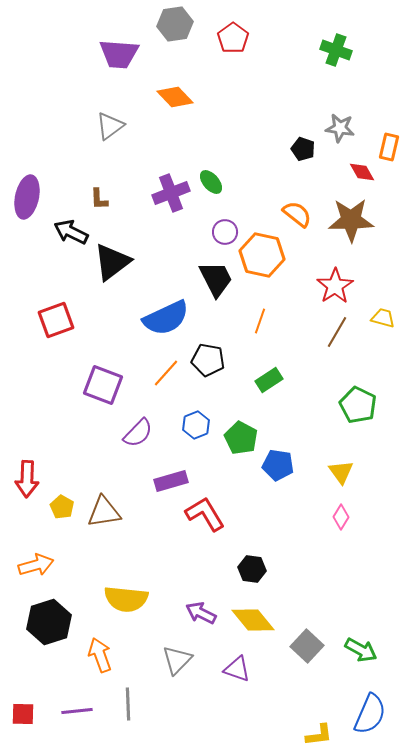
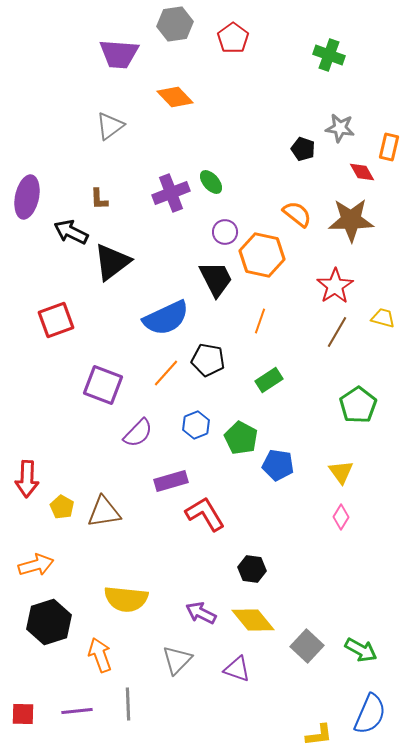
green cross at (336, 50): moved 7 px left, 5 px down
green pentagon at (358, 405): rotated 12 degrees clockwise
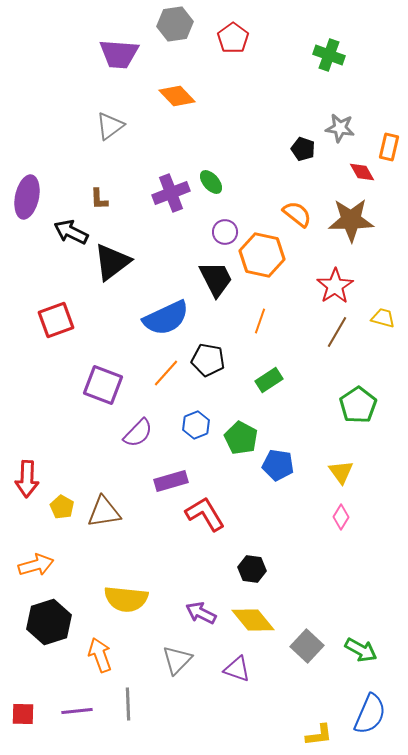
orange diamond at (175, 97): moved 2 px right, 1 px up
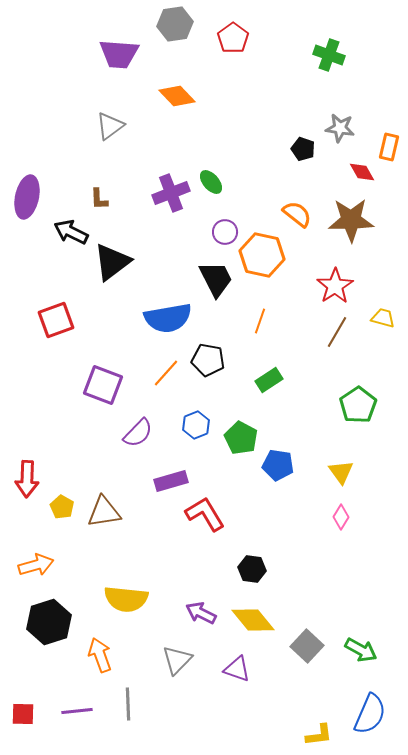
blue semicircle at (166, 318): moved 2 px right; rotated 15 degrees clockwise
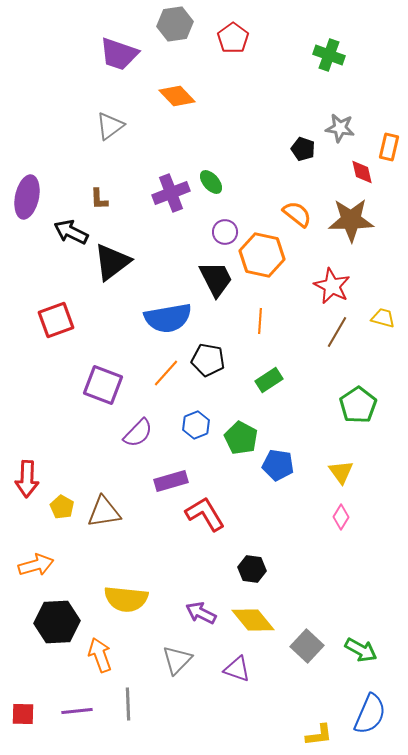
purple trapezoid at (119, 54): rotated 15 degrees clockwise
red diamond at (362, 172): rotated 16 degrees clockwise
red star at (335, 286): moved 3 px left; rotated 12 degrees counterclockwise
orange line at (260, 321): rotated 15 degrees counterclockwise
black hexagon at (49, 622): moved 8 px right; rotated 15 degrees clockwise
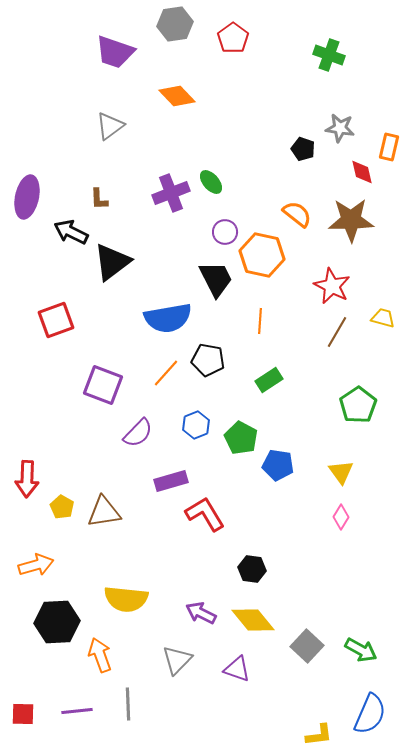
purple trapezoid at (119, 54): moved 4 px left, 2 px up
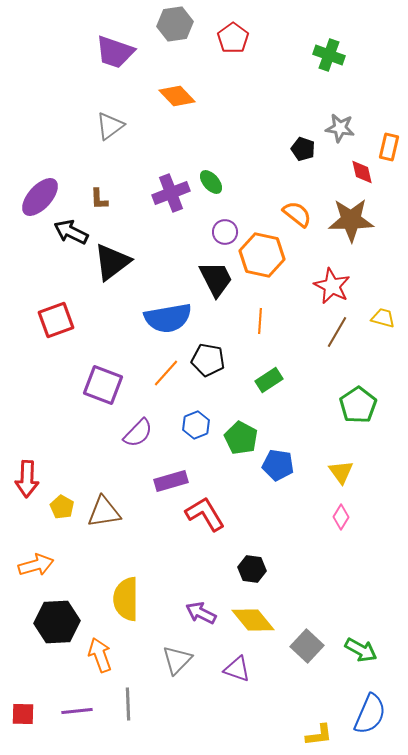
purple ellipse at (27, 197): moved 13 px right; rotated 30 degrees clockwise
yellow semicircle at (126, 599): rotated 84 degrees clockwise
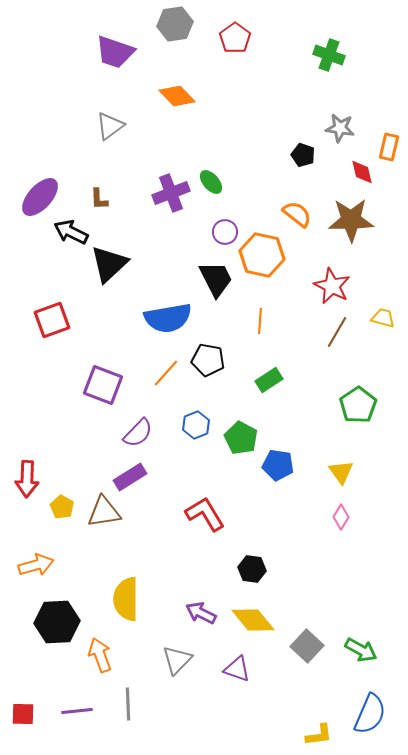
red pentagon at (233, 38): moved 2 px right
black pentagon at (303, 149): moved 6 px down
black triangle at (112, 262): moved 3 px left, 2 px down; rotated 6 degrees counterclockwise
red square at (56, 320): moved 4 px left
purple rectangle at (171, 481): moved 41 px left, 4 px up; rotated 16 degrees counterclockwise
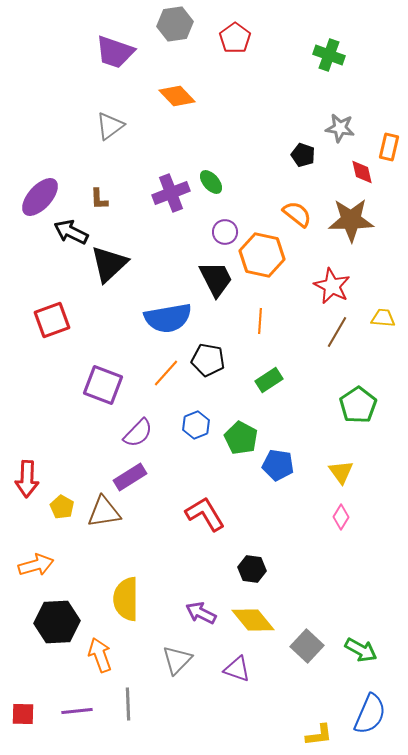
yellow trapezoid at (383, 318): rotated 10 degrees counterclockwise
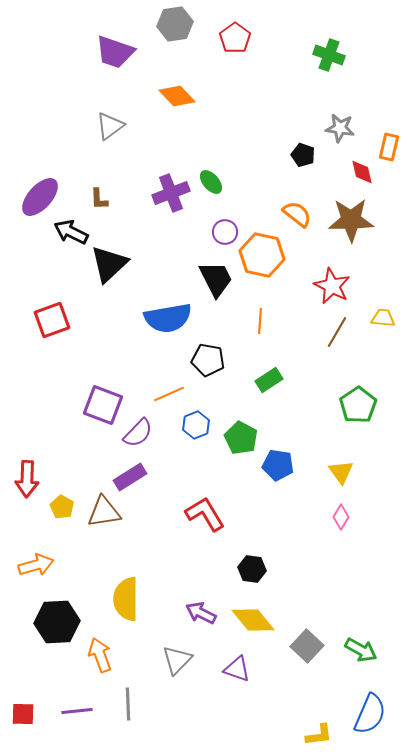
orange line at (166, 373): moved 3 px right, 21 px down; rotated 24 degrees clockwise
purple square at (103, 385): moved 20 px down
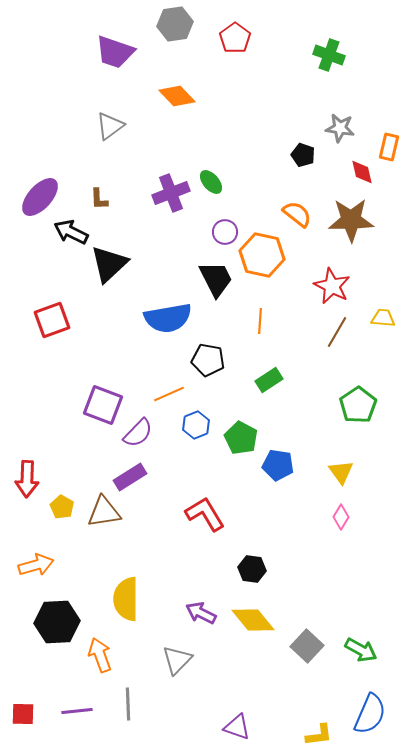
purple triangle at (237, 669): moved 58 px down
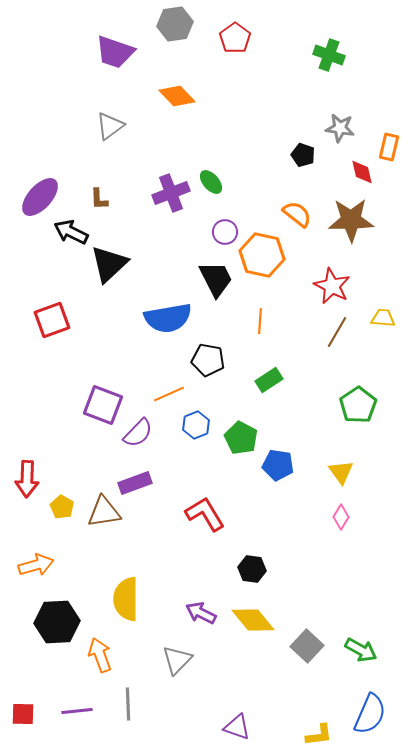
purple rectangle at (130, 477): moved 5 px right, 6 px down; rotated 12 degrees clockwise
